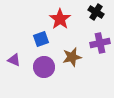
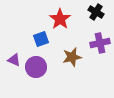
purple circle: moved 8 px left
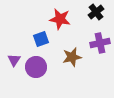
black cross: rotated 21 degrees clockwise
red star: rotated 25 degrees counterclockwise
purple triangle: rotated 40 degrees clockwise
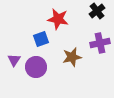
black cross: moved 1 px right, 1 px up
red star: moved 2 px left
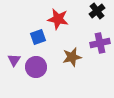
blue square: moved 3 px left, 2 px up
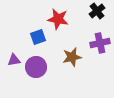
purple triangle: rotated 48 degrees clockwise
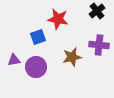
purple cross: moved 1 px left, 2 px down; rotated 18 degrees clockwise
